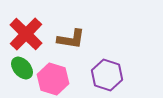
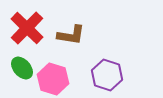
red cross: moved 1 px right, 6 px up
brown L-shape: moved 4 px up
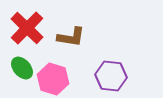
brown L-shape: moved 2 px down
purple hexagon: moved 4 px right, 1 px down; rotated 12 degrees counterclockwise
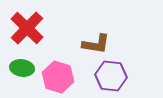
brown L-shape: moved 25 px right, 7 px down
green ellipse: rotated 40 degrees counterclockwise
pink hexagon: moved 5 px right, 2 px up
